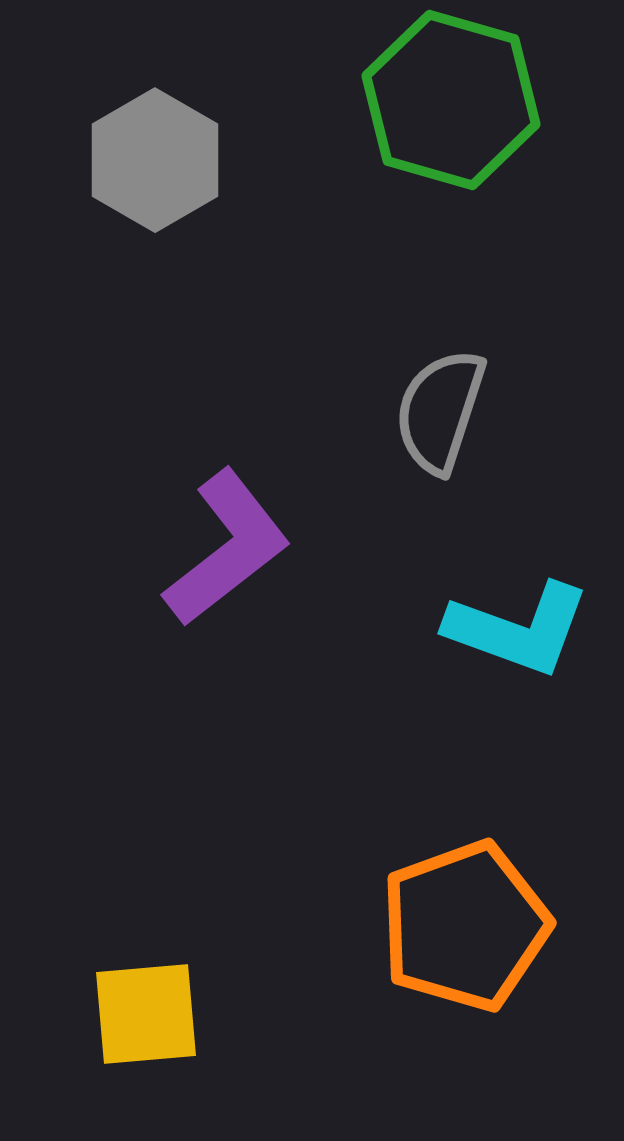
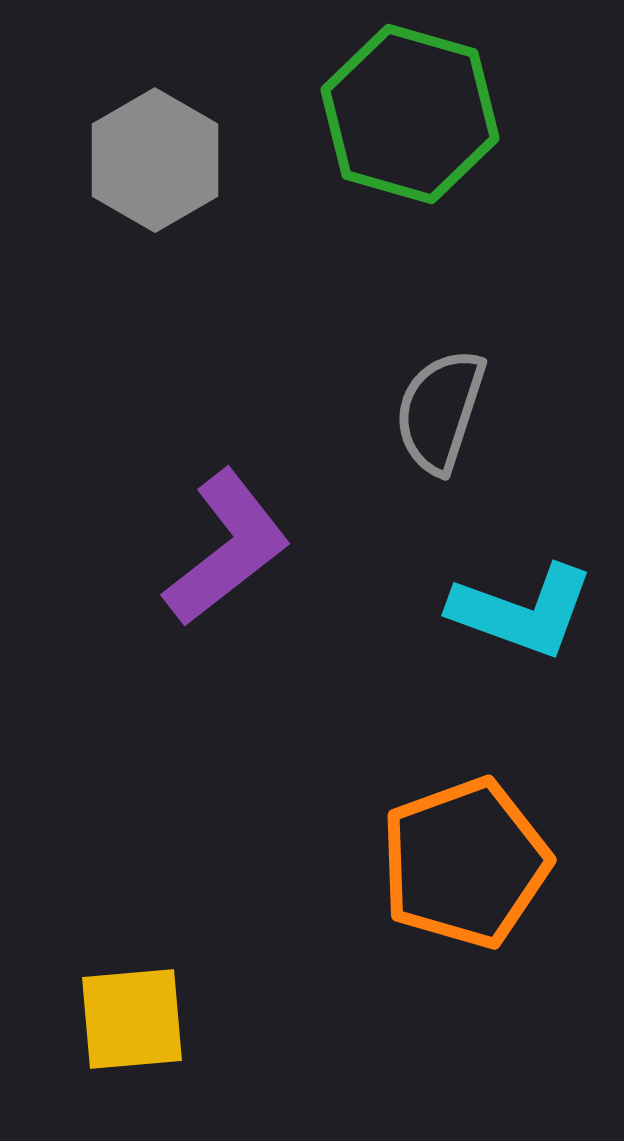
green hexagon: moved 41 px left, 14 px down
cyan L-shape: moved 4 px right, 18 px up
orange pentagon: moved 63 px up
yellow square: moved 14 px left, 5 px down
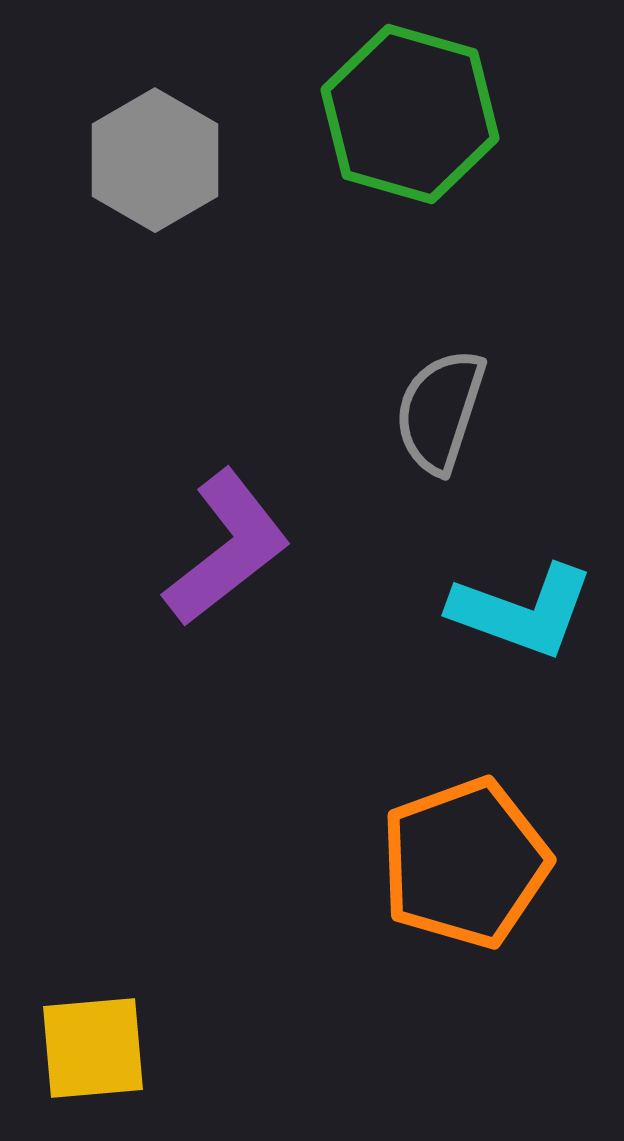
yellow square: moved 39 px left, 29 px down
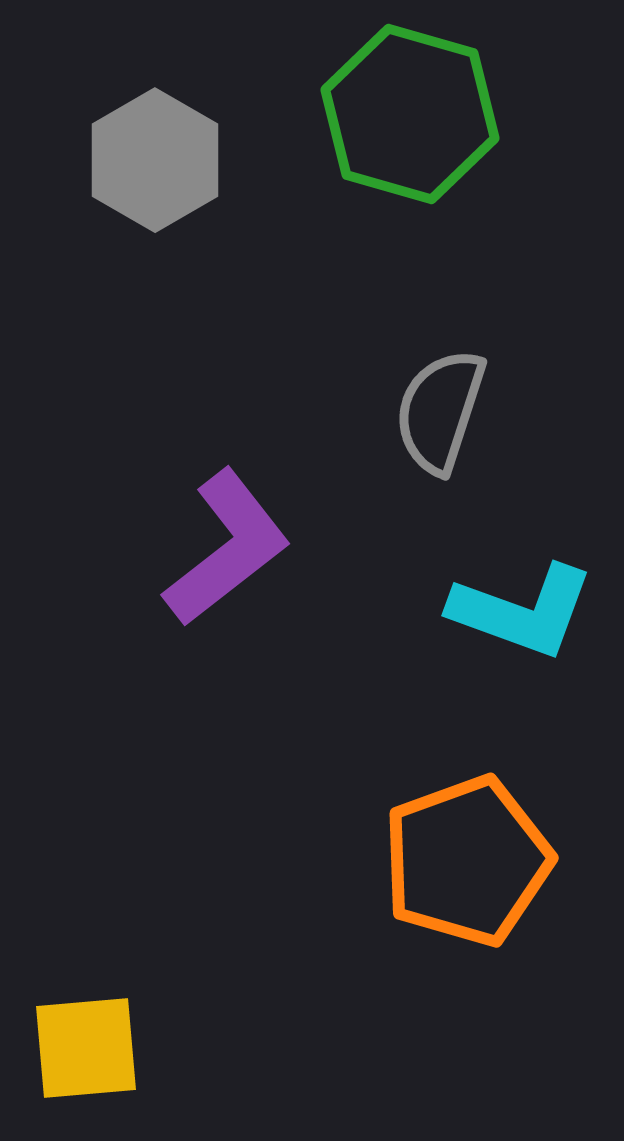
orange pentagon: moved 2 px right, 2 px up
yellow square: moved 7 px left
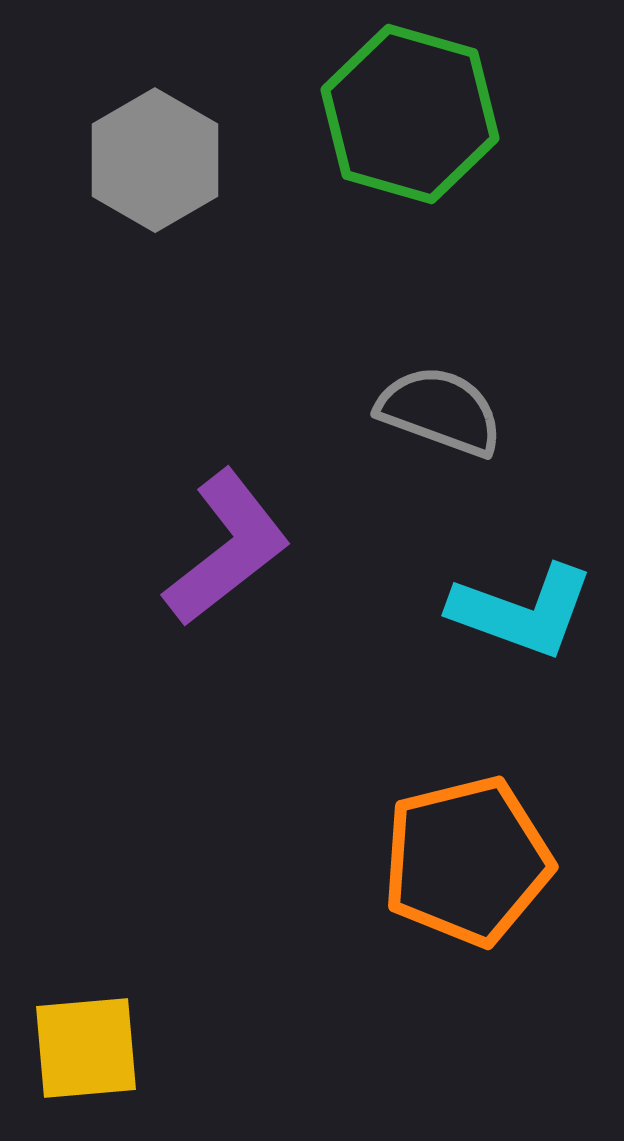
gray semicircle: rotated 92 degrees clockwise
orange pentagon: rotated 6 degrees clockwise
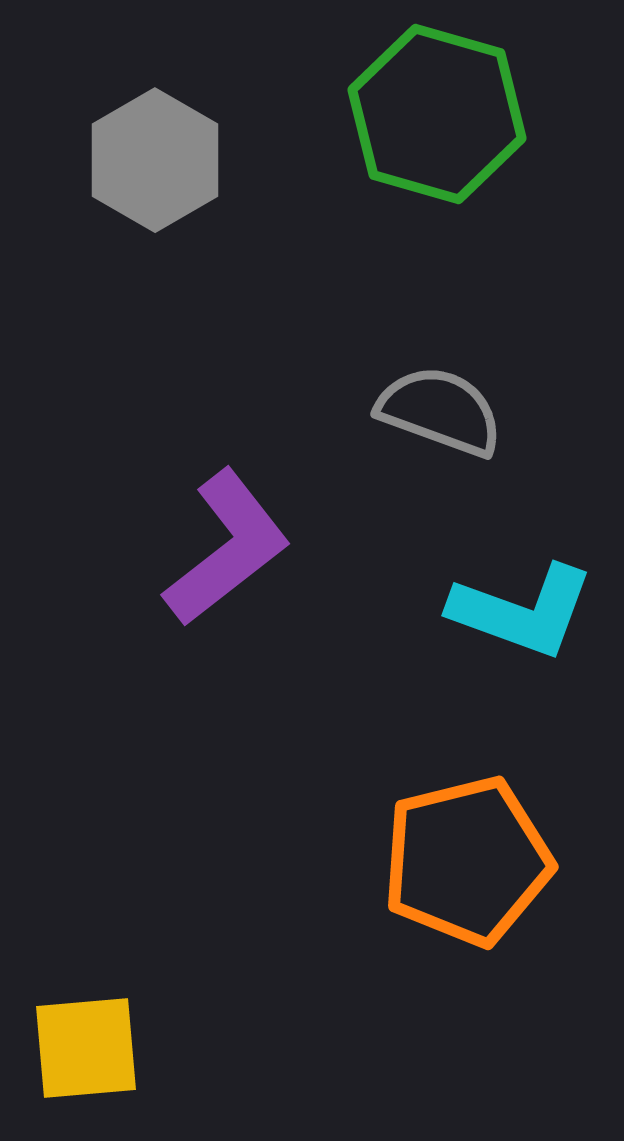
green hexagon: moved 27 px right
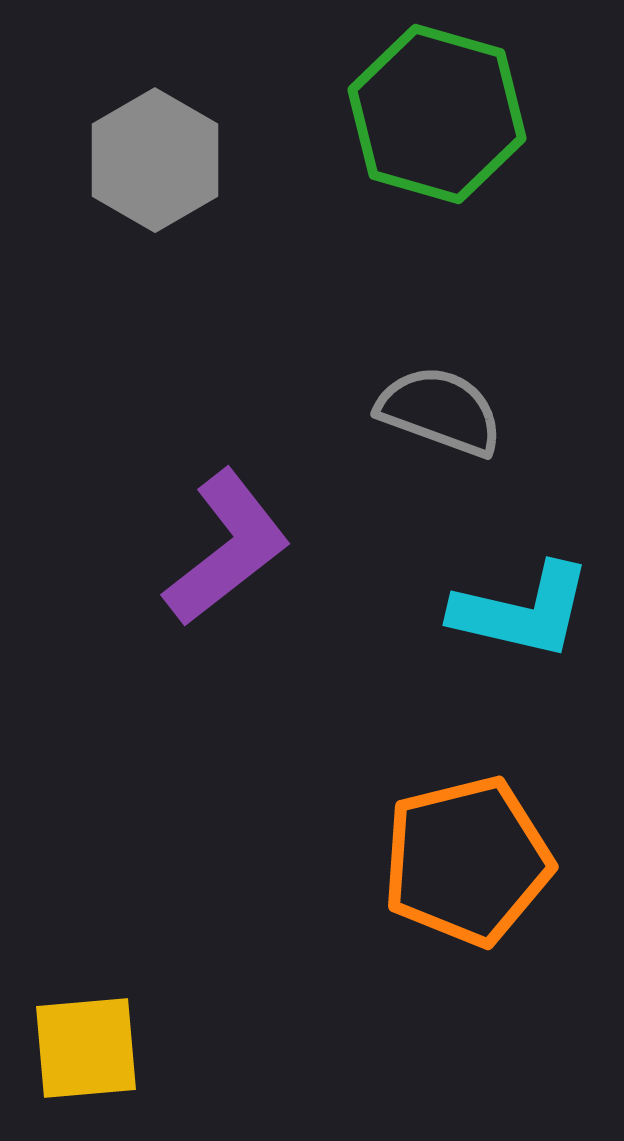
cyan L-shape: rotated 7 degrees counterclockwise
